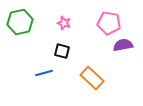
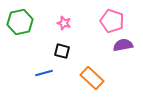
pink pentagon: moved 3 px right, 2 px up; rotated 10 degrees clockwise
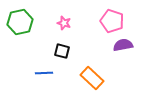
blue line: rotated 12 degrees clockwise
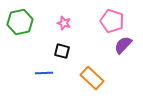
purple semicircle: rotated 36 degrees counterclockwise
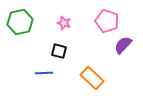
pink pentagon: moved 5 px left
black square: moved 3 px left
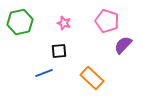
black square: rotated 21 degrees counterclockwise
blue line: rotated 18 degrees counterclockwise
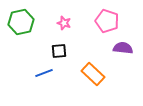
green hexagon: moved 1 px right
purple semicircle: moved 3 px down; rotated 54 degrees clockwise
orange rectangle: moved 1 px right, 4 px up
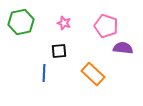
pink pentagon: moved 1 px left, 5 px down
blue line: rotated 66 degrees counterclockwise
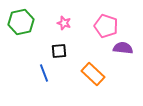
blue line: rotated 24 degrees counterclockwise
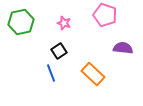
pink pentagon: moved 1 px left, 11 px up
black square: rotated 28 degrees counterclockwise
blue line: moved 7 px right
